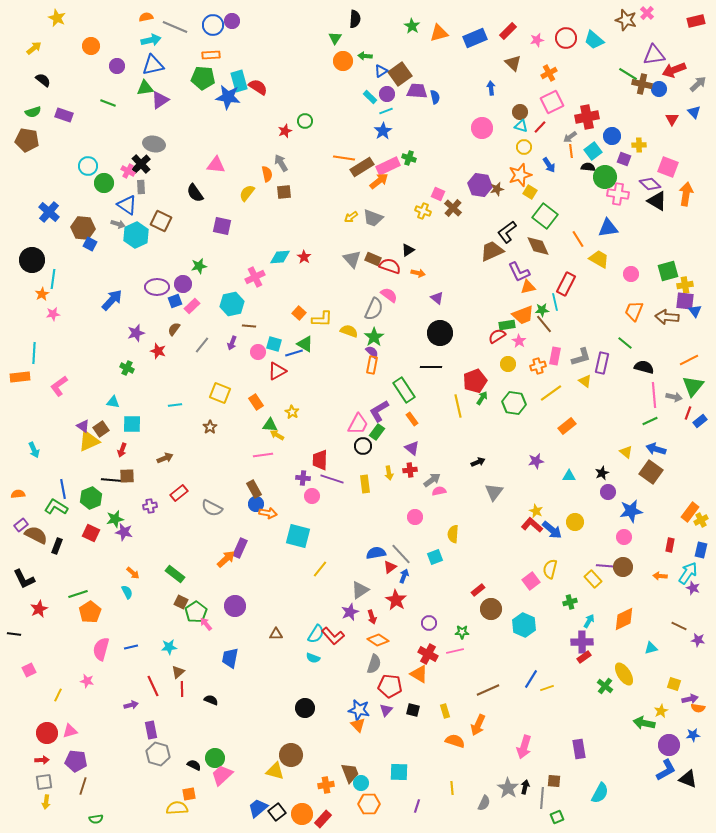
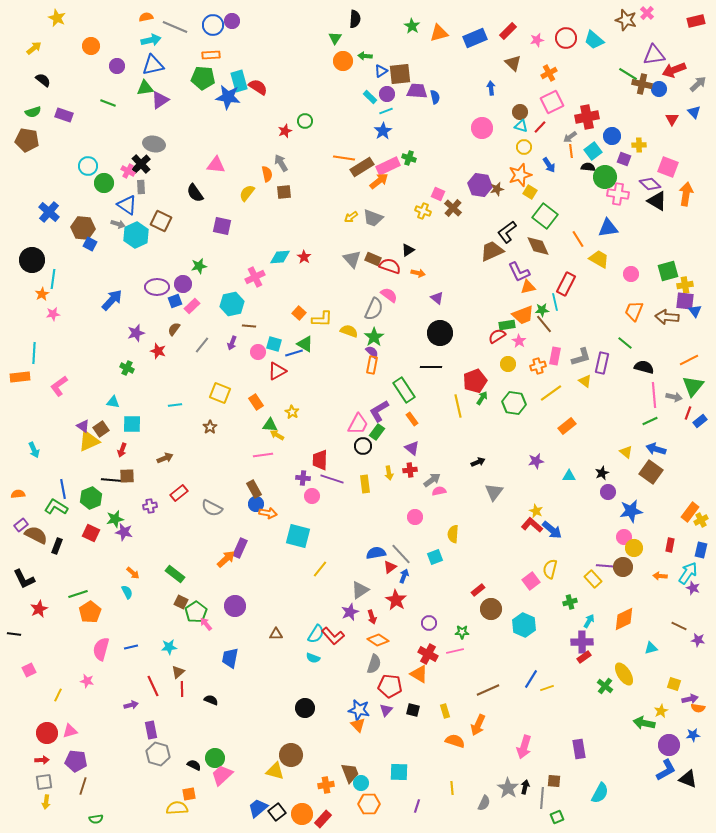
brown square at (400, 74): rotated 30 degrees clockwise
yellow circle at (575, 522): moved 59 px right, 26 px down
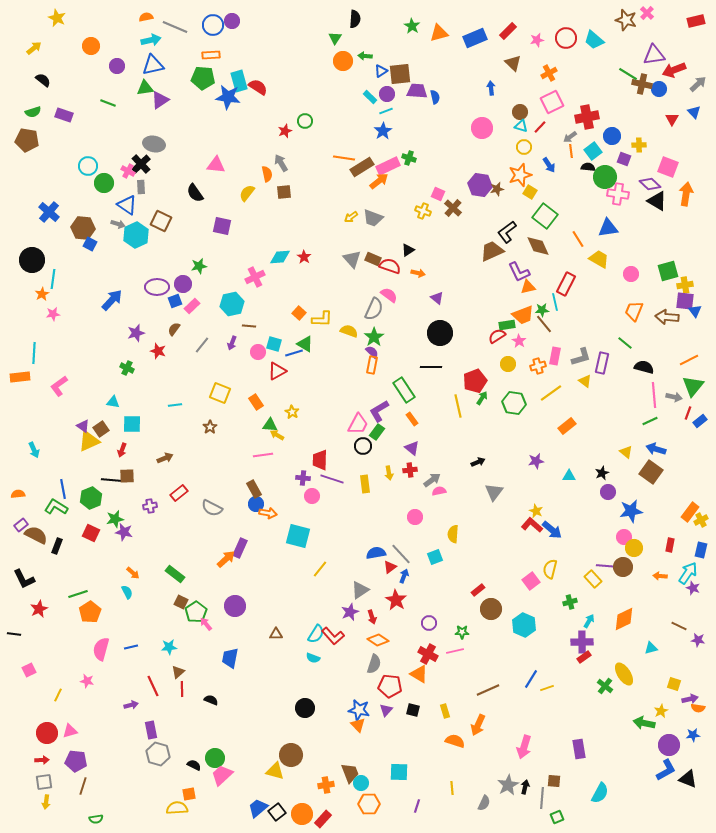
gray star at (508, 788): moved 3 px up; rotated 10 degrees clockwise
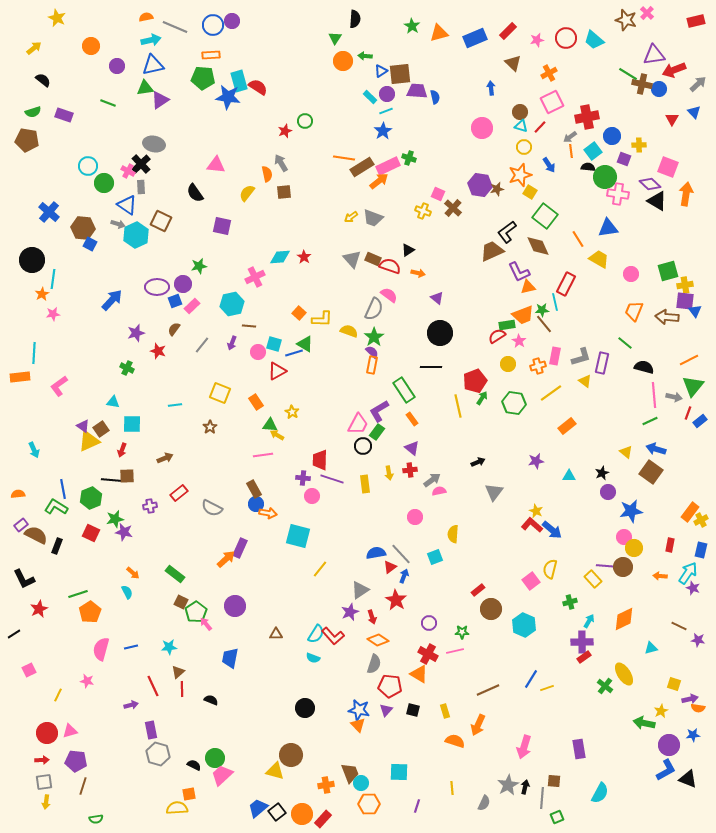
black line at (14, 634): rotated 40 degrees counterclockwise
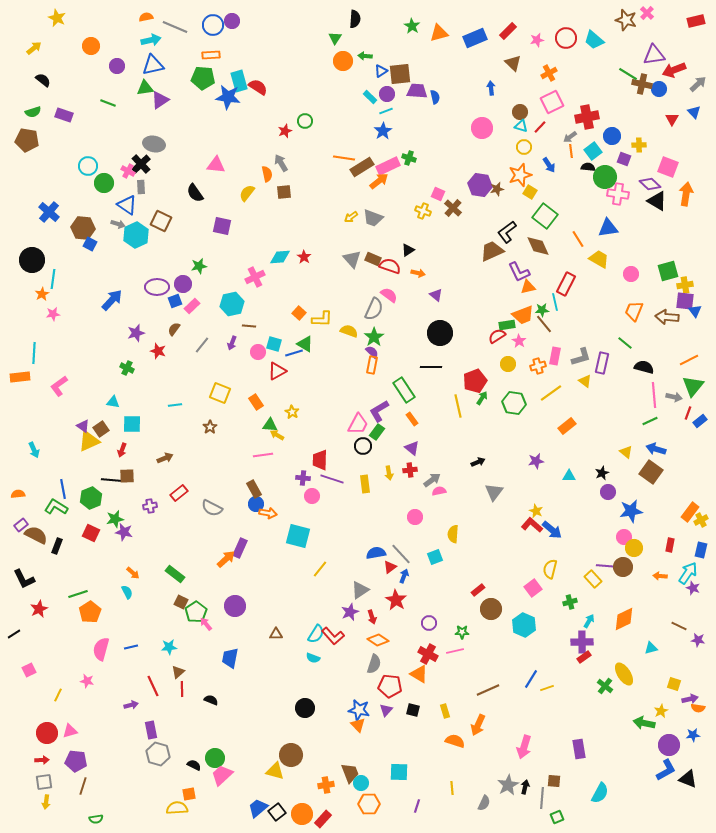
purple triangle at (437, 298): moved 1 px left, 3 px up
pink square at (531, 581): moved 2 px right, 7 px down
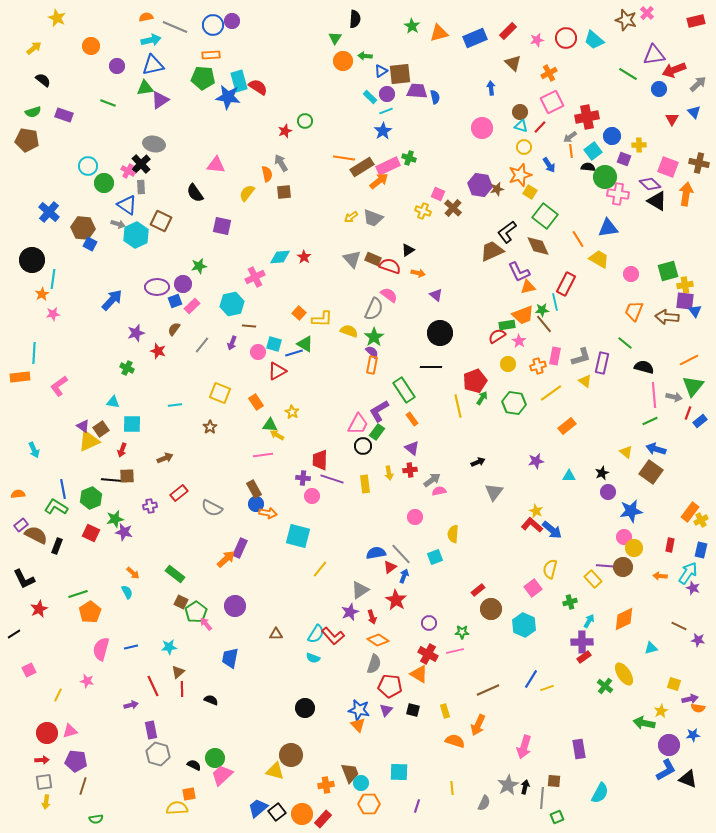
brown cross at (642, 84): moved 57 px right, 79 px down
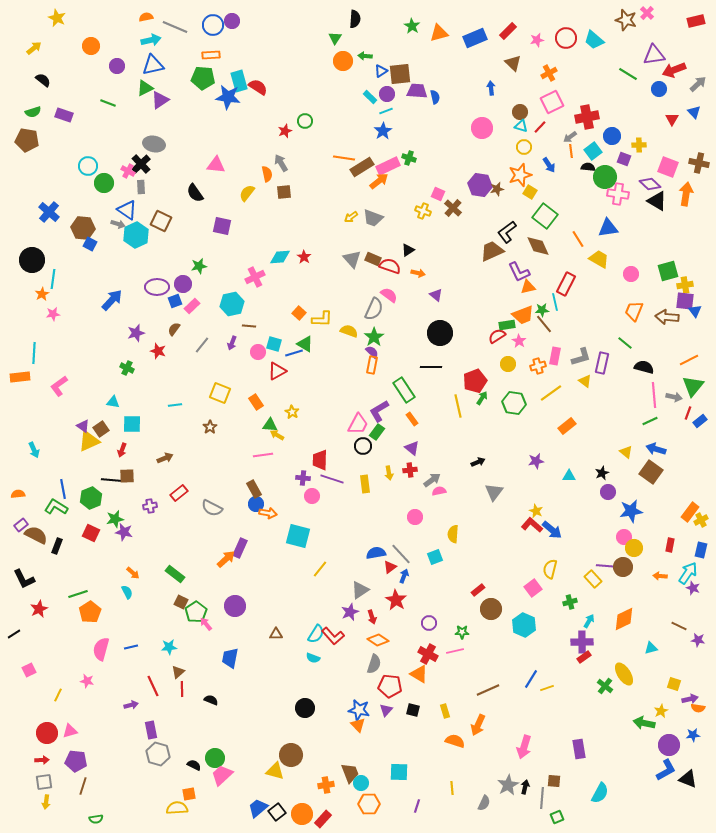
green triangle at (145, 88): rotated 18 degrees counterclockwise
blue triangle at (127, 205): moved 5 px down
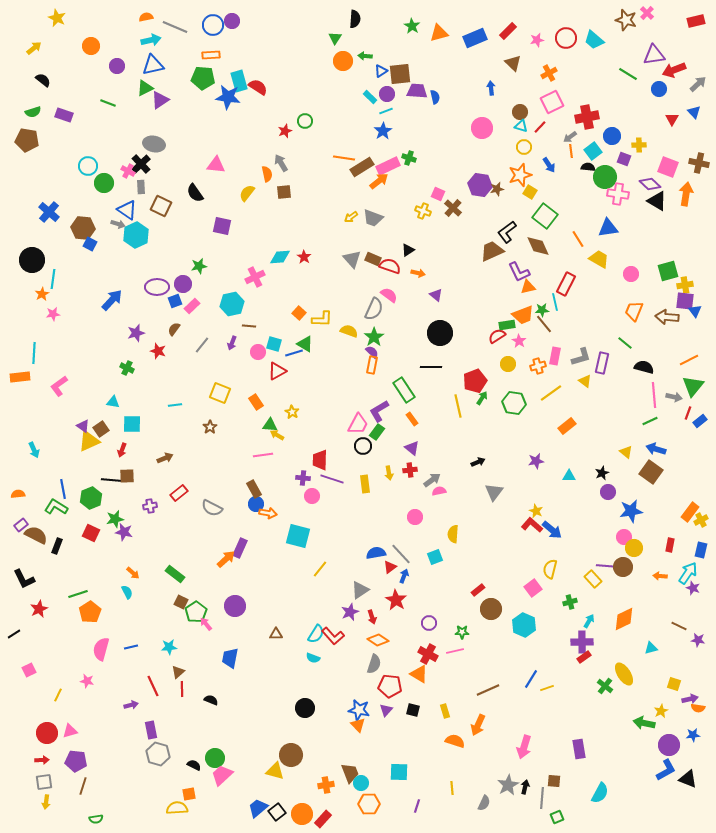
brown square at (161, 221): moved 15 px up
